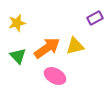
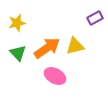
green triangle: moved 3 px up
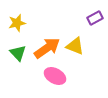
yellow triangle: rotated 36 degrees clockwise
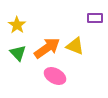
purple rectangle: rotated 28 degrees clockwise
yellow star: moved 2 px down; rotated 24 degrees counterclockwise
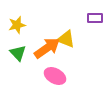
yellow star: rotated 24 degrees clockwise
yellow triangle: moved 9 px left, 7 px up
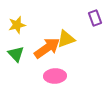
purple rectangle: rotated 70 degrees clockwise
yellow triangle: rotated 42 degrees counterclockwise
green triangle: moved 2 px left, 1 px down
pink ellipse: rotated 30 degrees counterclockwise
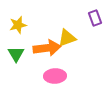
yellow star: moved 1 px right
yellow triangle: moved 1 px right, 1 px up
orange arrow: rotated 28 degrees clockwise
green triangle: rotated 12 degrees clockwise
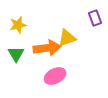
pink ellipse: rotated 25 degrees counterclockwise
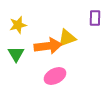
purple rectangle: rotated 21 degrees clockwise
orange arrow: moved 1 px right, 2 px up
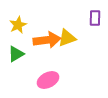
yellow star: rotated 12 degrees counterclockwise
orange arrow: moved 1 px left, 6 px up
green triangle: rotated 30 degrees clockwise
pink ellipse: moved 7 px left, 4 px down
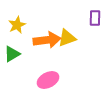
yellow star: moved 1 px left
green triangle: moved 4 px left
